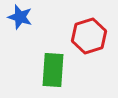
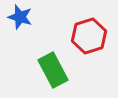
green rectangle: rotated 32 degrees counterclockwise
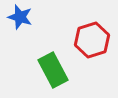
red hexagon: moved 3 px right, 4 px down
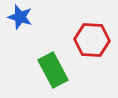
red hexagon: rotated 20 degrees clockwise
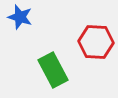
red hexagon: moved 4 px right, 2 px down
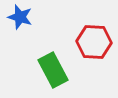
red hexagon: moved 2 px left
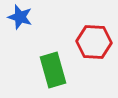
green rectangle: rotated 12 degrees clockwise
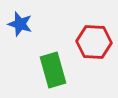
blue star: moved 7 px down
